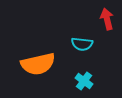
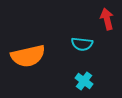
orange semicircle: moved 10 px left, 8 px up
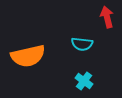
red arrow: moved 2 px up
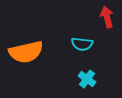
orange semicircle: moved 2 px left, 4 px up
cyan cross: moved 3 px right, 2 px up
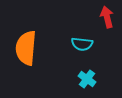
orange semicircle: moved 4 px up; rotated 108 degrees clockwise
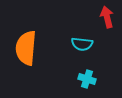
cyan cross: rotated 18 degrees counterclockwise
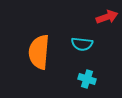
red arrow: rotated 85 degrees clockwise
orange semicircle: moved 13 px right, 4 px down
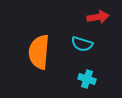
red arrow: moved 9 px left; rotated 10 degrees clockwise
cyan semicircle: rotated 10 degrees clockwise
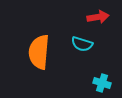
cyan cross: moved 15 px right, 4 px down
